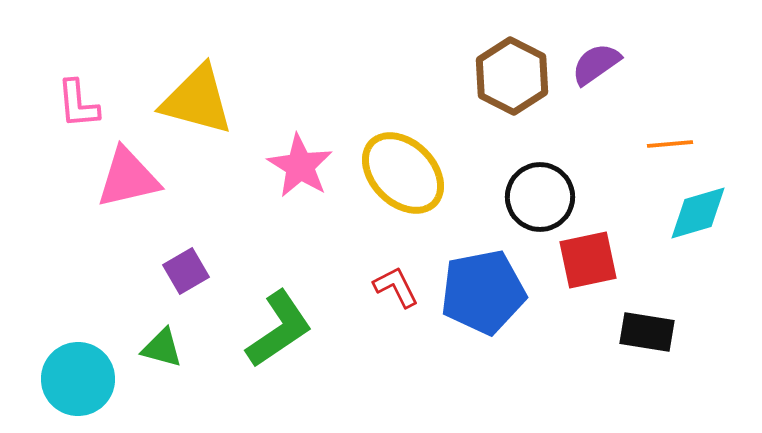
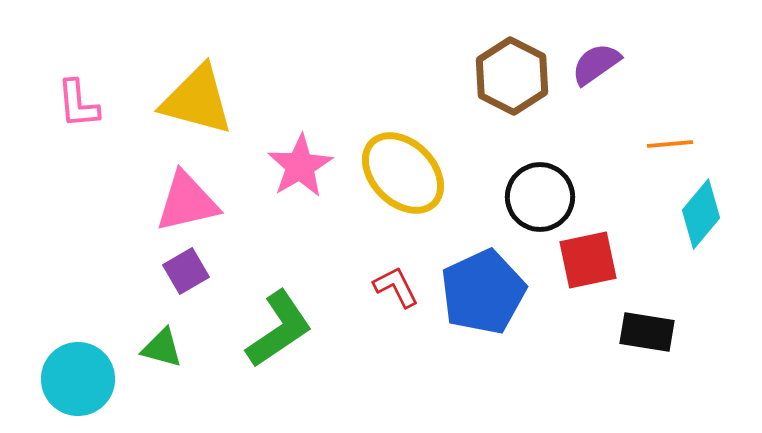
pink star: rotated 10 degrees clockwise
pink triangle: moved 59 px right, 24 px down
cyan diamond: moved 3 px right, 1 px down; rotated 34 degrees counterclockwise
blue pentagon: rotated 14 degrees counterclockwise
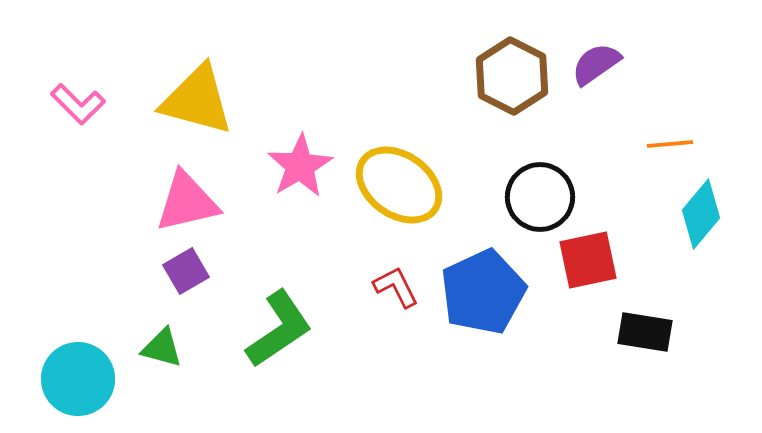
pink L-shape: rotated 40 degrees counterclockwise
yellow ellipse: moved 4 px left, 12 px down; rotated 10 degrees counterclockwise
black rectangle: moved 2 px left
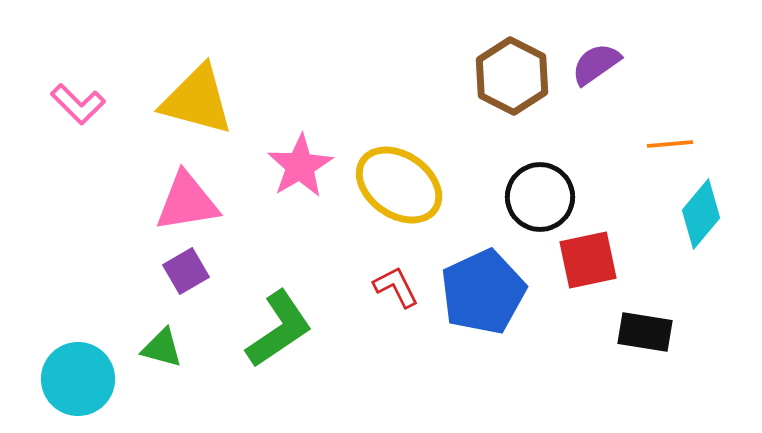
pink triangle: rotated 4 degrees clockwise
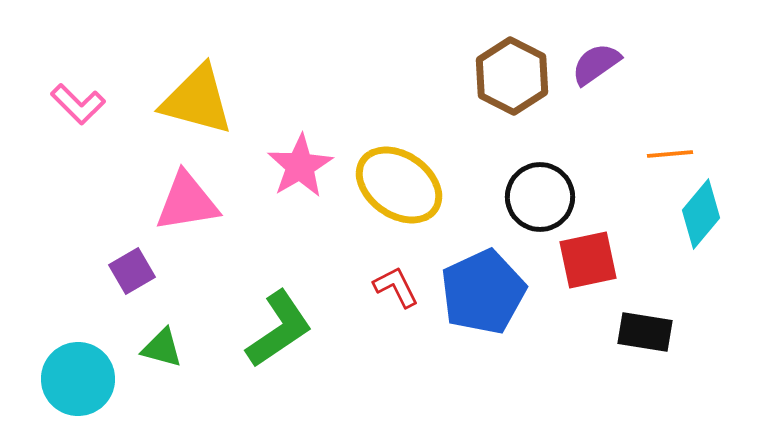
orange line: moved 10 px down
purple square: moved 54 px left
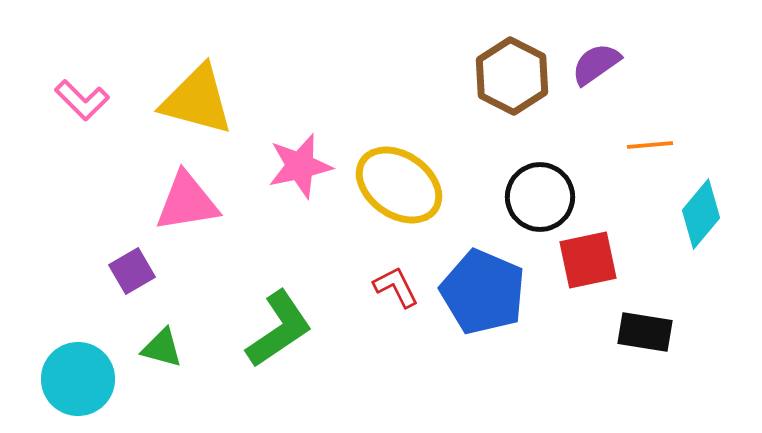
pink L-shape: moved 4 px right, 4 px up
orange line: moved 20 px left, 9 px up
pink star: rotated 18 degrees clockwise
blue pentagon: rotated 24 degrees counterclockwise
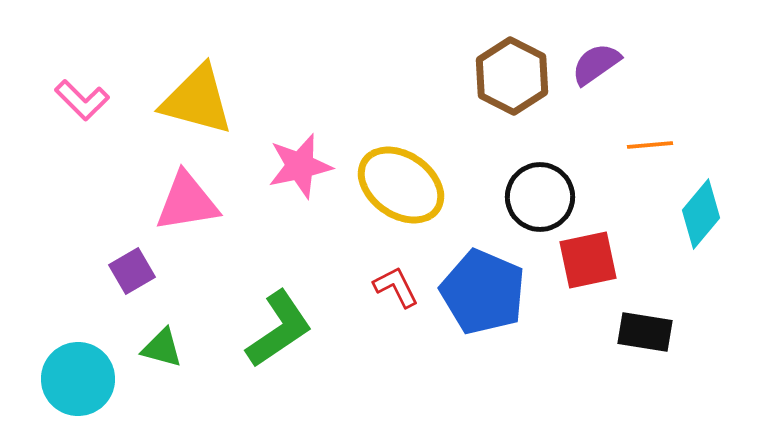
yellow ellipse: moved 2 px right
